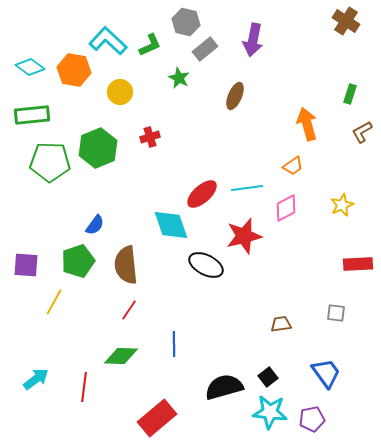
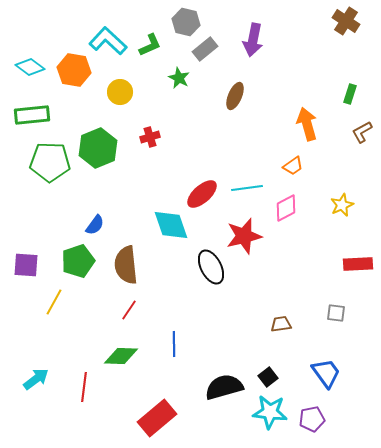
black ellipse at (206, 265): moved 5 px right, 2 px down; rotated 36 degrees clockwise
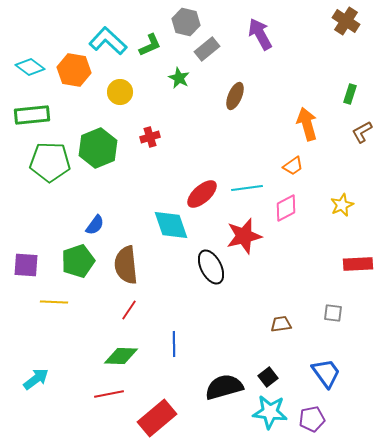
purple arrow at (253, 40): moved 7 px right, 6 px up; rotated 140 degrees clockwise
gray rectangle at (205, 49): moved 2 px right
yellow line at (54, 302): rotated 64 degrees clockwise
gray square at (336, 313): moved 3 px left
red line at (84, 387): moved 25 px right, 7 px down; rotated 72 degrees clockwise
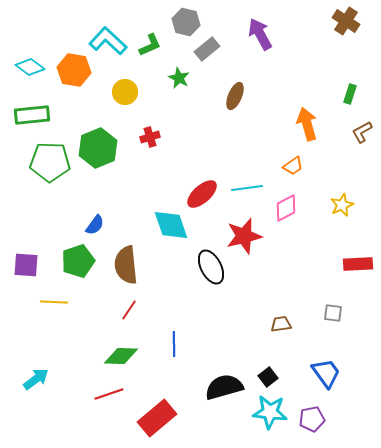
yellow circle at (120, 92): moved 5 px right
red line at (109, 394): rotated 8 degrees counterclockwise
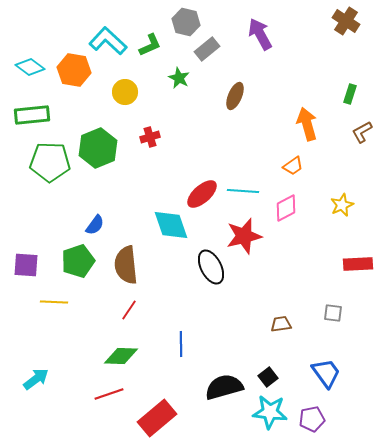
cyan line at (247, 188): moved 4 px left, 3 px down; rotated 12 degrees clockwise
blue line at (174, 344): moved 7 px right
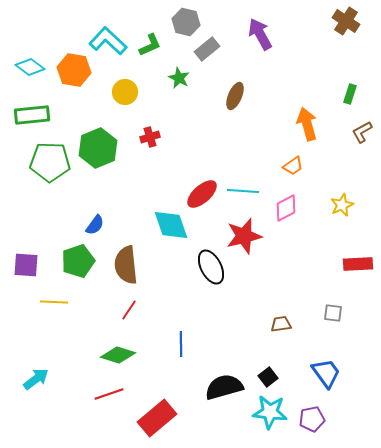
green diamond at (121, 356): moved 3 px left, 1 px up; rotated 16 degrees clockwise
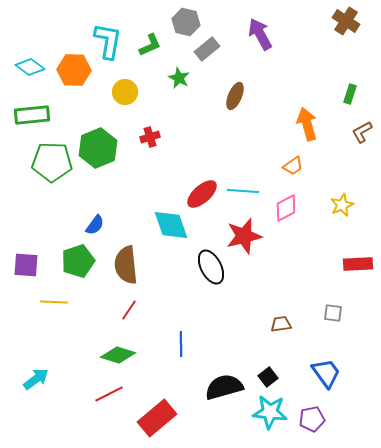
cyan L-shape at (108, 41): rotated 57 degrees clockwise
orange hexagon at (74, 70): rotated 8 degrees counterclockwise
green pentagon at (50, 162): moved 2 px right
red line at (109, 394): rotated 8 degrees counterclockwise
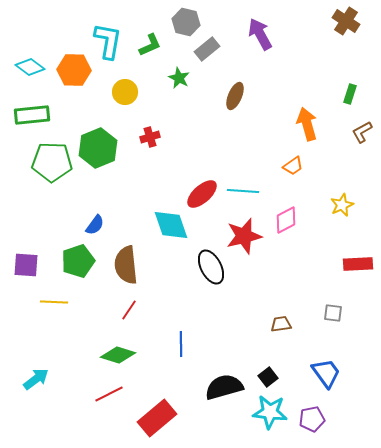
pink diamond at (286, 208): moved 12 px down
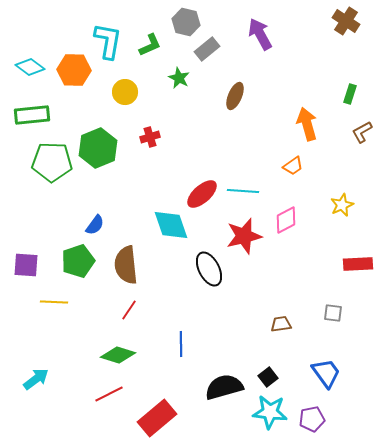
black ellipse at (211, 267): moved 2 px left, 2 px down
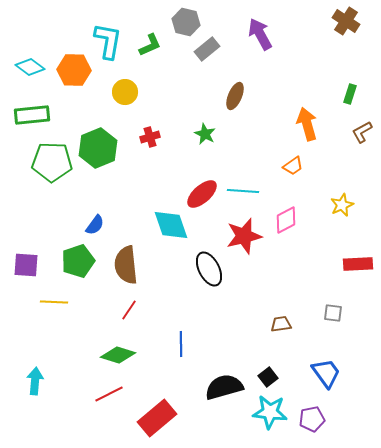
green star at (179, 78): moved 26 px right, 56 px down
cyan arrow at (36, 379): moved 1 px left, 2 px down; rotated 48 degrees counterclockwise
